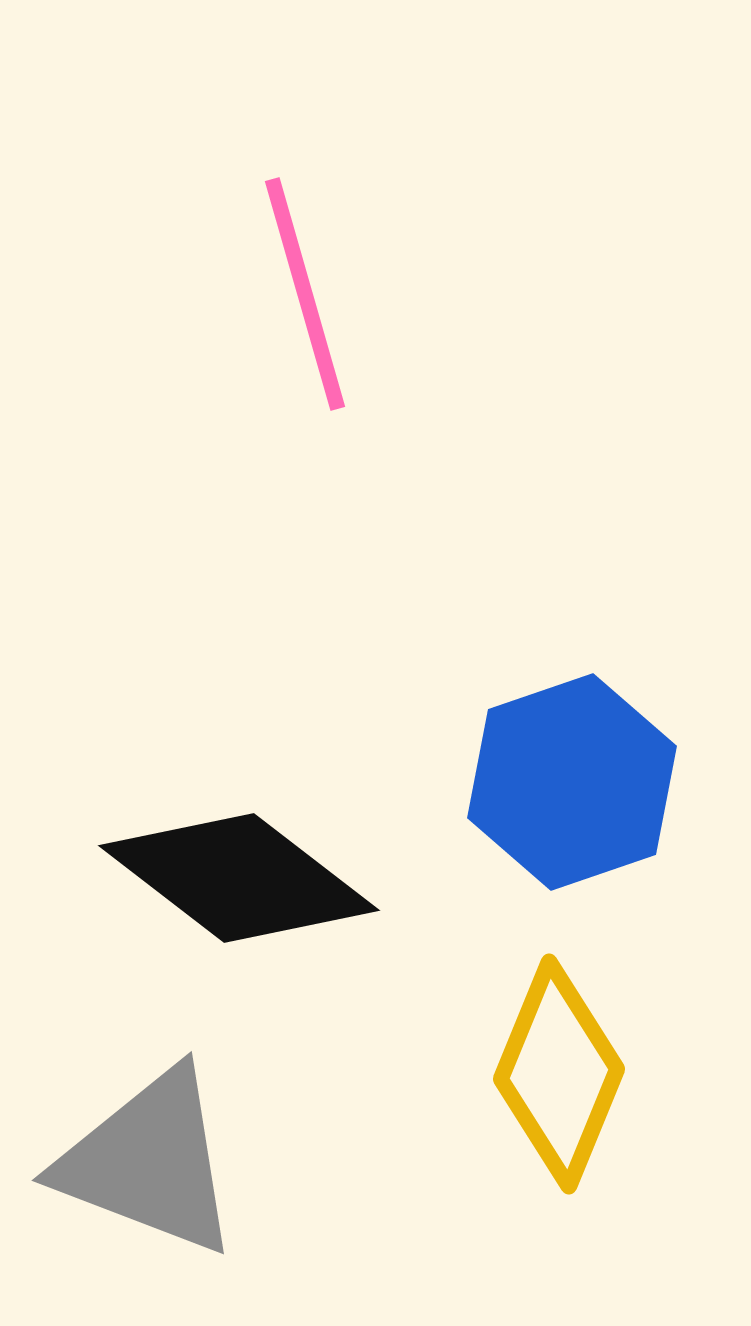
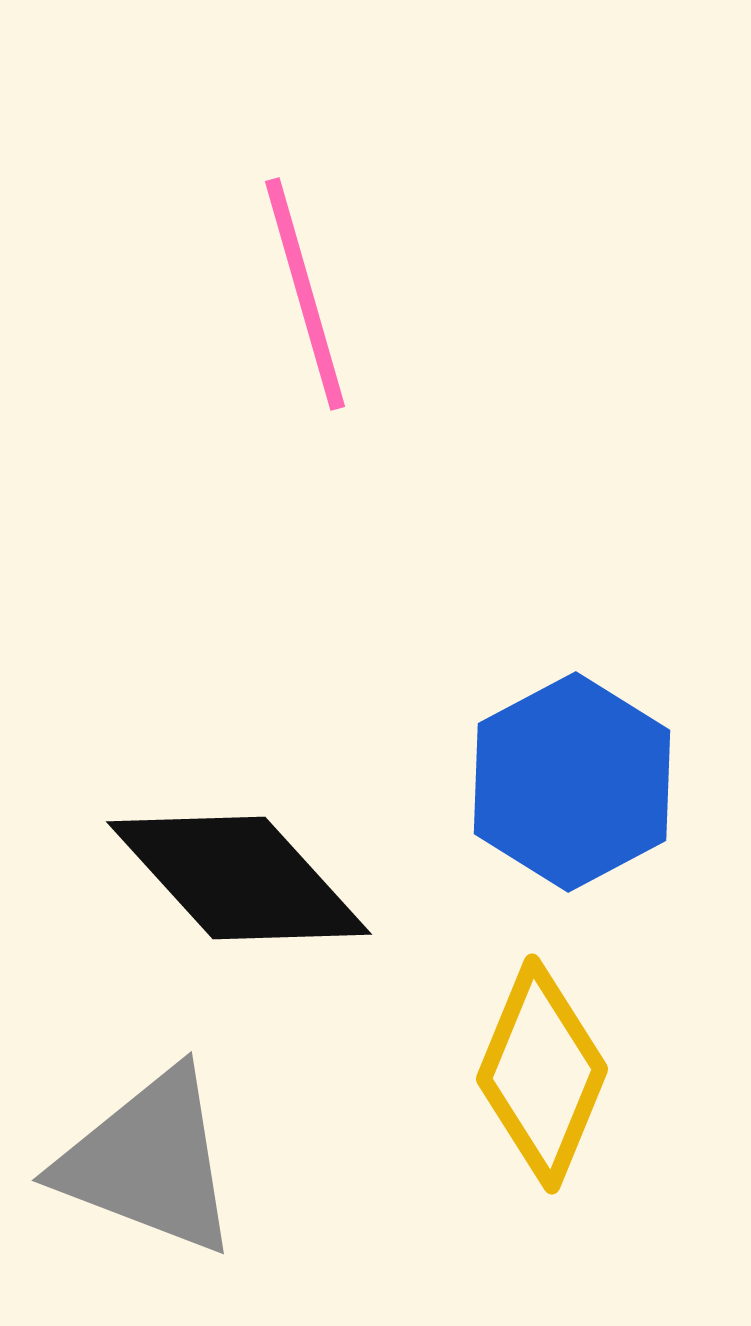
blue hexagon: rotated 9 degrees counterclockwise
black diamond: rotated 10 degrees clockwise
yellow diamond: moved 17 px left
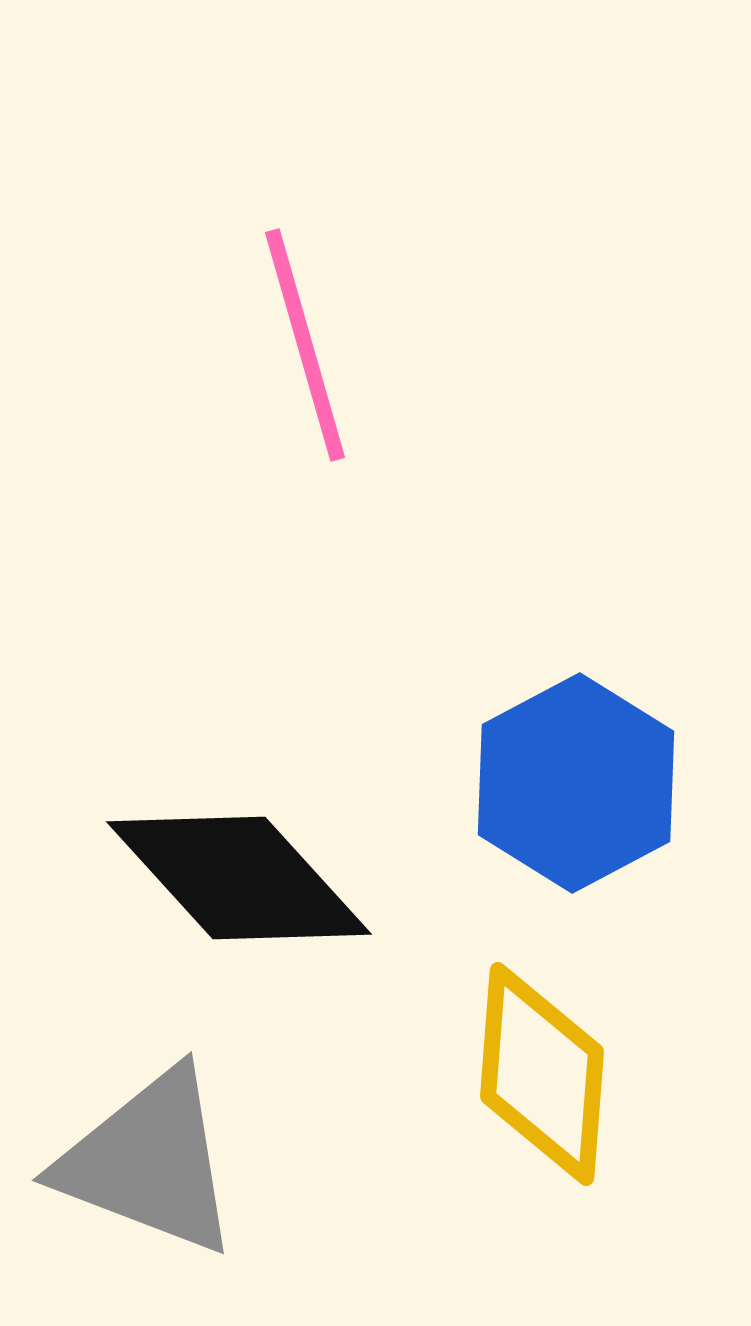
pink line: moved 51 px down
blue hexagon: moved 4 px right, 1 px down
yellow diamond: rotated 18 degrees counterclockwise
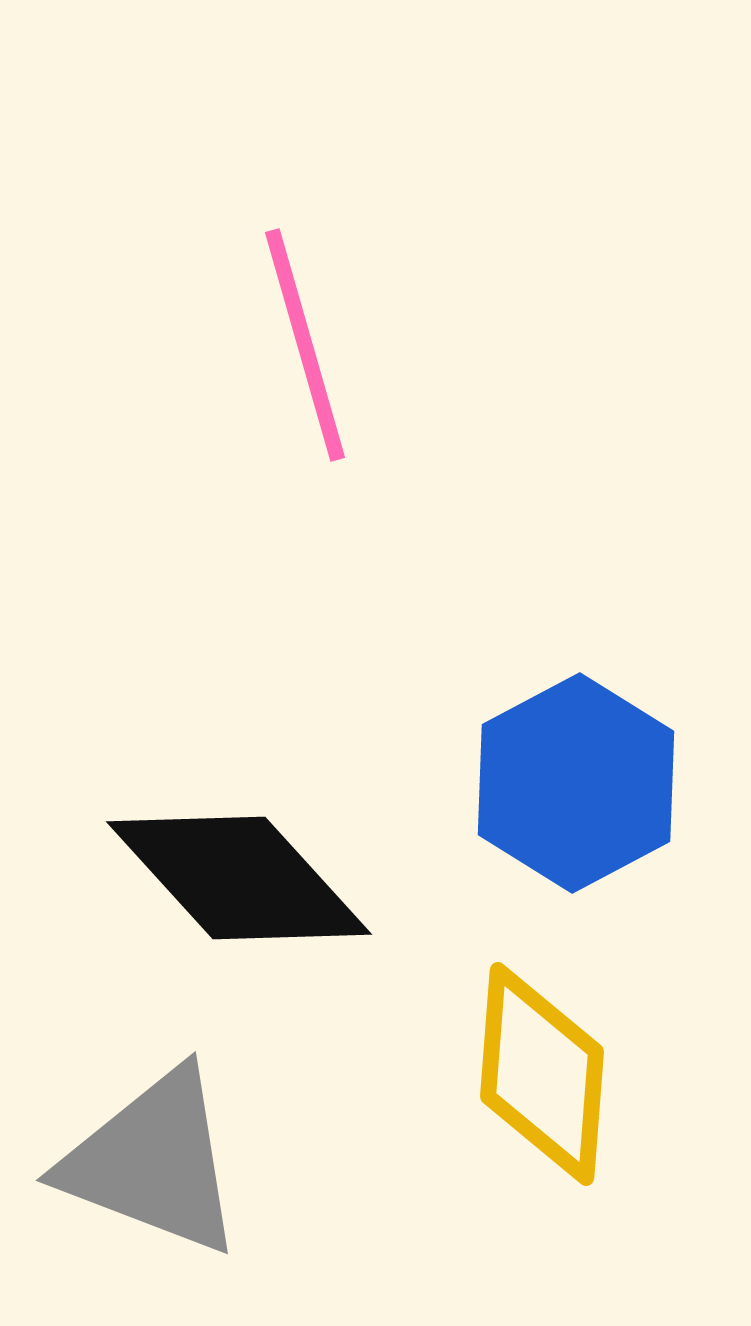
gray triangle: moved 4 px right
